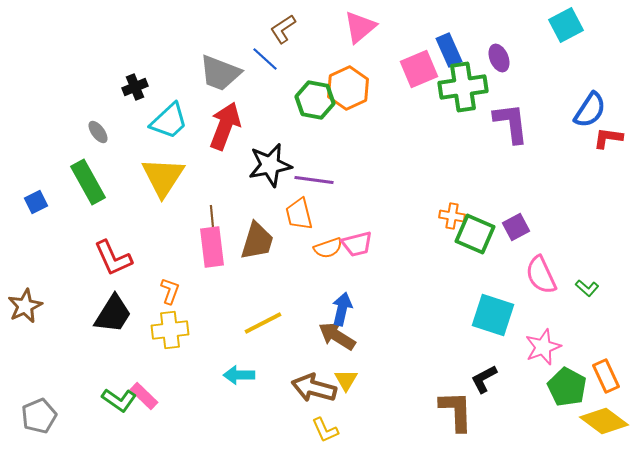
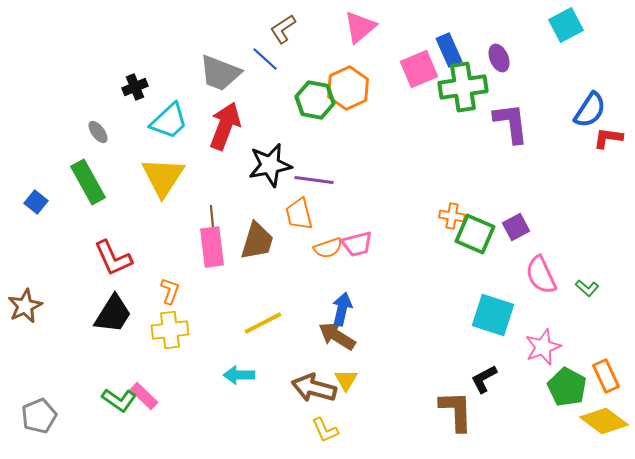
blue square at (36, 202): rotated 25 degrees counterclockwise
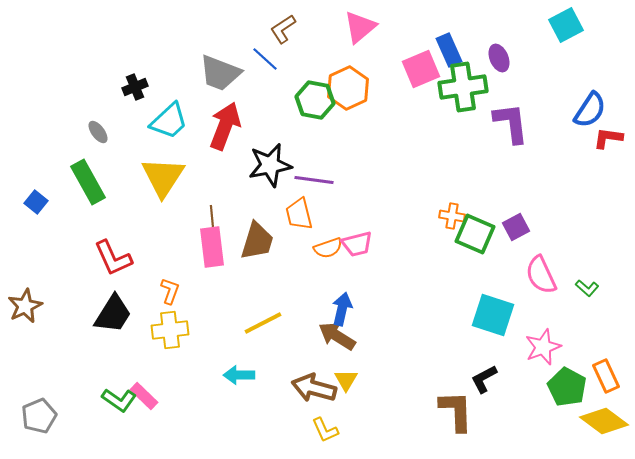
pink square at (419, 69): moved 2 px right
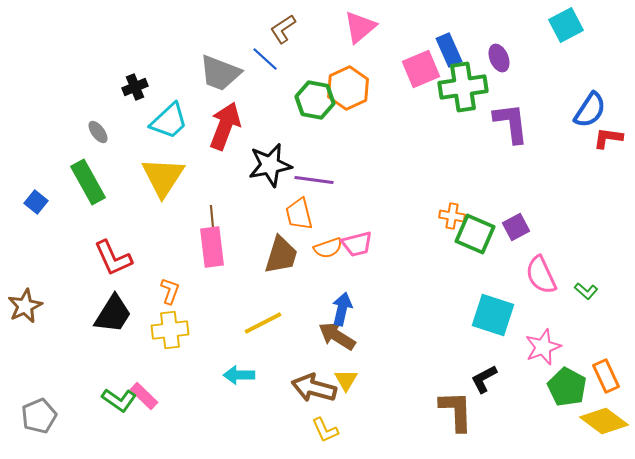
brown trapezoid at (257, 241): moved 24 px right, 14 px down
green L-shape at (587, 288): moved 1 px left, 3 px down
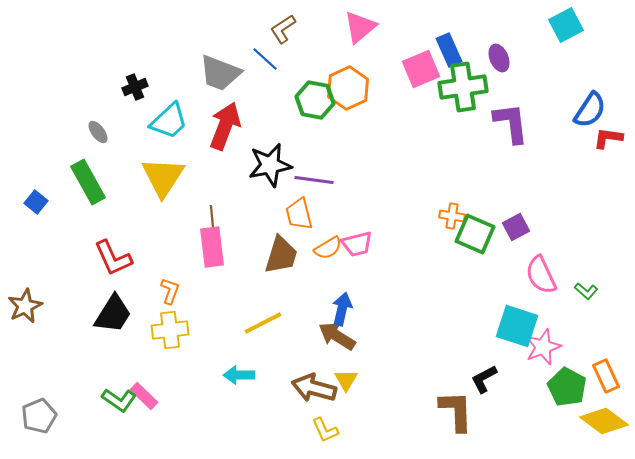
orange semicircle at (328, 248): rotated 12 degrees counterclockwise
cyan square at (493, 315): moved 24 px right, 11 px down
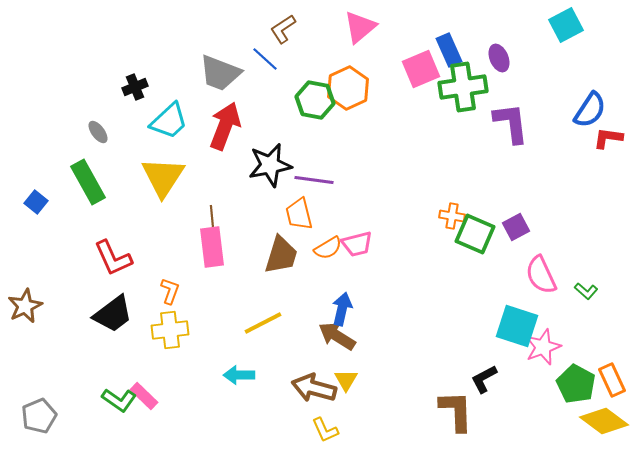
black trapezoid at (113, 314): rotated 21 degrees clockwise
orange rectangle at (606, 376): moved 6 px right, 4 px down
green pentagon at (567, 387): moved 9 px right, 3 px up
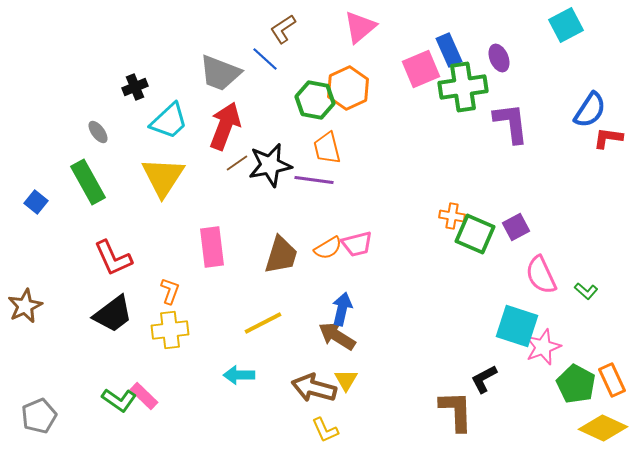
orange trapezoid at (299, 214): moved 28 px right, 66 px up
brown line at (212, 217): moved 25 px right, 54 px up; rotated 60 degrees clockwise
yellow diamond at (604, 421): moved 1 px left, 7 px down; rotated 12 degrees counterclockwise
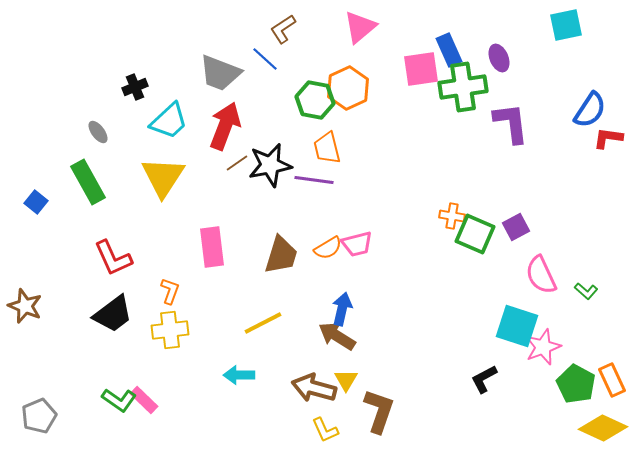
cyan square at (566, 25): rotated 16 degrees clockwise
pink square at (421, 69): rotated 15 degrees clockwise
brown star at (25, 306): rotated 24 degrees counterclockwise
pink rectangle at (144, 396): moved 4 px down
brown L-shape at (456, 411): moved 77 px left; rotated 21 degrees clockwise
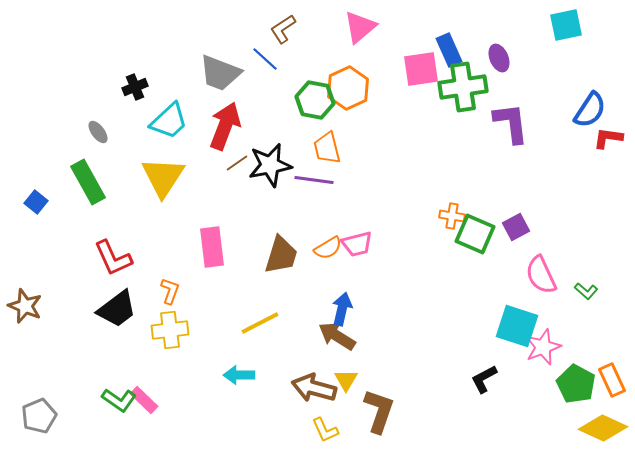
black trapezoid at (113, 314): moved 4 px right, 5 px up
yellow line at (263, 323): moved 3 px left
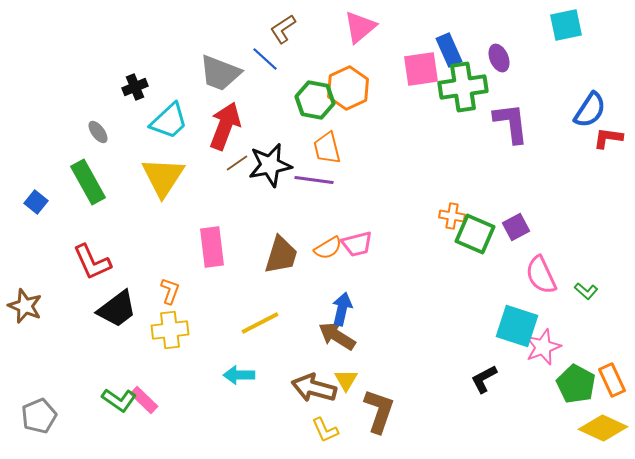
red L-shape at (113, 258): moved 21 px left, 4 px down
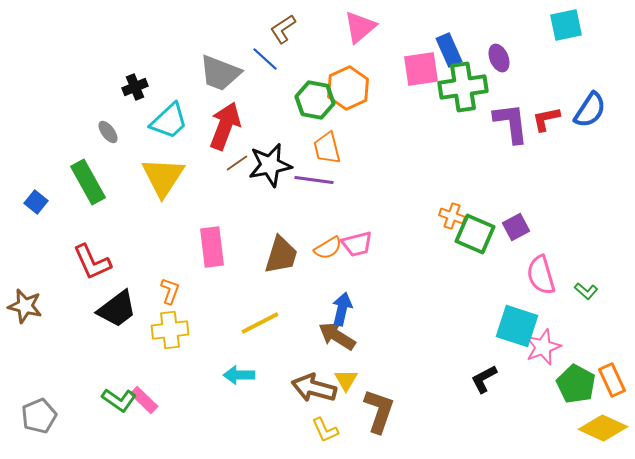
gray ellipse at (98, 132): moved 10 px right
red L-shape at (608, 138): moved 62 px left, 19 px up; rotated 20 degrees counterclockwise
orange cross at (452, 216): rotated 10 degrees clockwise
pink semicircle at (541, 275): rotated 9 degrees clockwise
brown star at (25, 306): rotated 8 degrees counterclockwise
